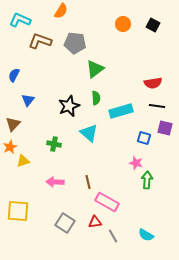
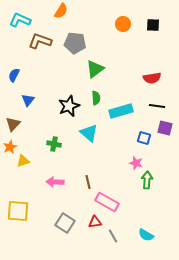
black square: rotated 24 degrees counterclockwise
red semicircle: moved 1 px left, 5 px up
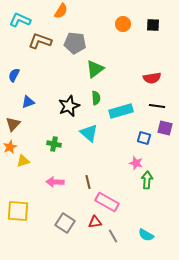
blue triangle: moved 2 px down; rotated 32 degrees clockwise
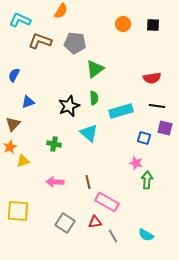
green semicircle: moved 2 px left
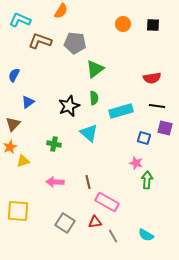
blue triangle: rotated 16 degrees counterclockwise
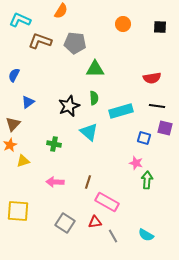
black square: moved 7 px right, 2 px down
green triangle: rotated 36 degrees clockwise
cyan triangle: moved 1 px up
orange star: moved 2 px up
brown line: rotated 32 degrees clockwise
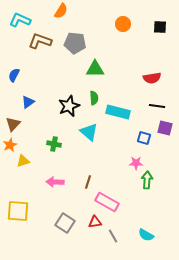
cyan rectangle: moved 3 px left, 1 px down; rotated 30 degrees clockwise
pink star: rotated 16 degrees counterclockwise
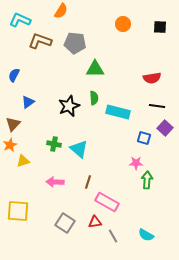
purple square: rotated 28 degrees clockwise
cyan triangle: moved 10 px left, 17 px down
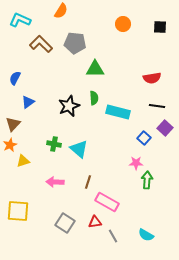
brown L-shape: moved 1 px right, 3 px down; rotated 25 degrees clockwise
blue semicircle: moved 1 px right, 3 px down
blue square: rotated 24 degrees clockwise
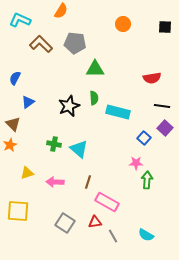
black square: moved 5 px right
black line: moved 5 px right
brown triangle: rotated 28 degrees counterclockwise
yellow triangle: moved 4 px right, 12 px down
